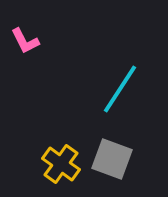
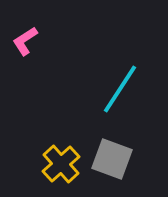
pink L-shape: rotated 84 degrees clockwise
yellow cross: rotated 12 degrees clockwise
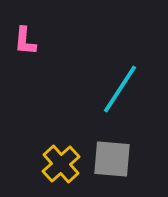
pink L-shape: rotated 52 degrees counterclockwise
gray square: rotated 15 degrees counterclockwise
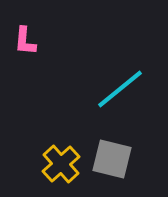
cyan line: rotated 18 degrees clockwise
gray square: rotated 9 degrees clockwise
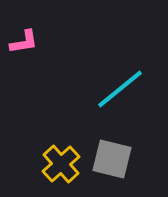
pink L-shape: moved 1 px left, 1 px down; rotated 104 degrees counterclockwise
